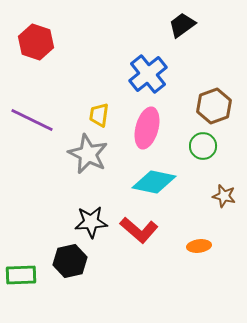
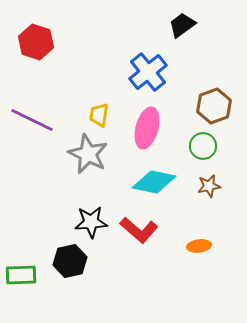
blue cross: moved 2 px up
brown star: moved 15 px left, 10 px up; rotated 25 degrees counterclockwise
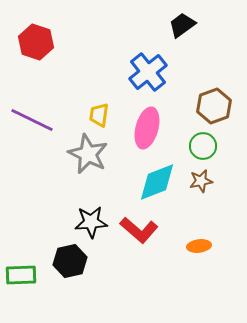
cyan diamond: moved 3 px right; rotated 33 degrees counterclockwise
brown star: moved 8 px left, 5 px up
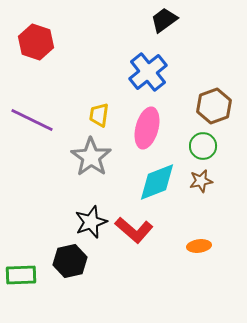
black trapezoid: moved 18 px left, 5 px up
gray star: moved 3 px right, 3 px down; rotated 9 degrees clockwise
black star: rotated 16 degrees counterclockwise
red L-shape: moved 5 px left
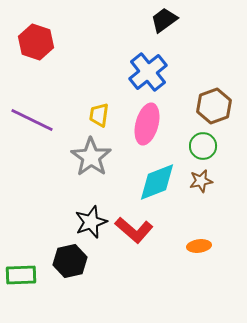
pink ellipse: moved 4 px up
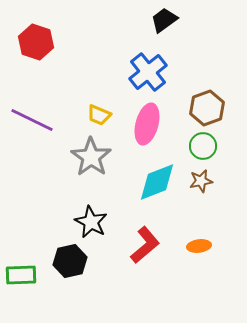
brown hexagon: moved 7 px left, 2 px down
yellow trapezoid: rotated 75 degrees counterclockwise
black star: rotated 24 degrees counterclockwise
red L-shape: moved 11 px right, 15 px down; rotated 81 degrees counterclockwise
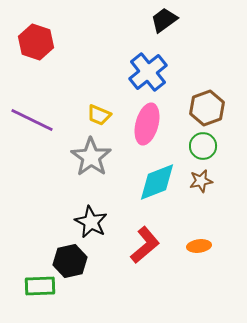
green rectangle: moved 19 px right, 11 px down
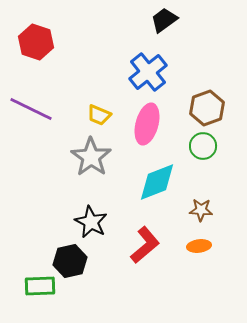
purple line: moved 1 px left, 11 px up
brown star: moved 29 px down; rotated 15 degrees clockwise
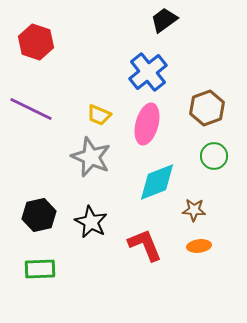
green circle: moved 11 px right, 10 px down
gray star: rotated 12 degrees counterclockwise
brown star: moved 7 px left
red L-shape: rotated 72 degrees counterclockwise
black hexagon: moved 31 px left, 46 px up
green rectangle: moved 17 px up
